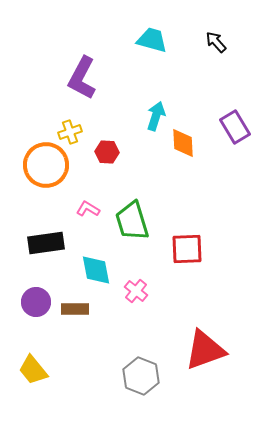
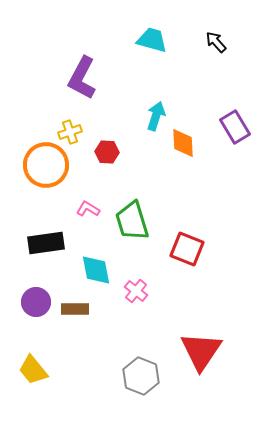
red square: rotated 24 degrees clockwise
red triangle: moved 4 px left, 1 px down; rotated 36 degrees counterclockwise
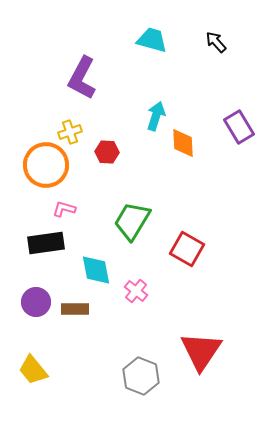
purple rectangle: moved 4 px right
pink L-shape: moved 24 px left; rotated 15 degrees counterclockwise
green trapezoid: rotated 48 degrees clockwise
red square: rotated 8 degrees clockwise
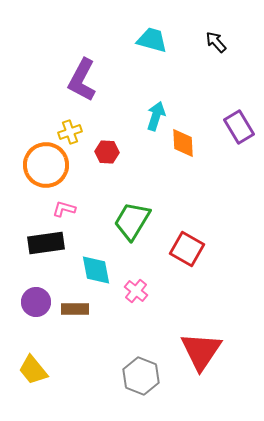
purple L-shape: moved 2 px down
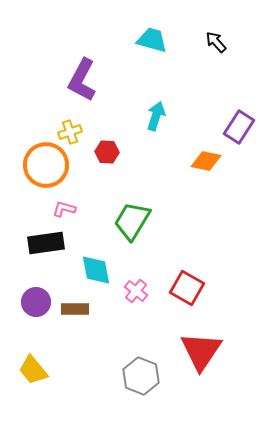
purple rectangle: rotated 64 degrees clockwise
orange diamond: moved 23 px right, 18 px down; rotated 76 degrees counterclockwise
red square: moved 39 px down
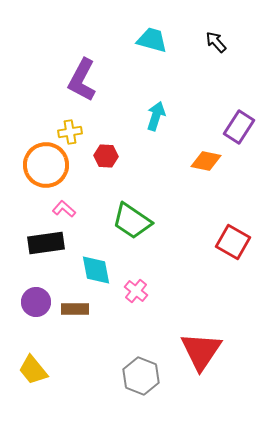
yellow cross: rotated 10 degrees clockwise
red hexagon: moved 1 px left, 4 px down
pink L-shape: rotated 25 degrees clockwise
green trapezoid: rotated 87 degrees counterclockwise
red square: moved 46 px right, 46 px up
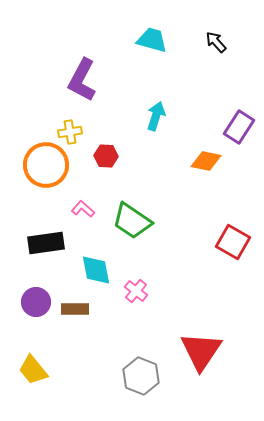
pink L-shape: moved 19 px right
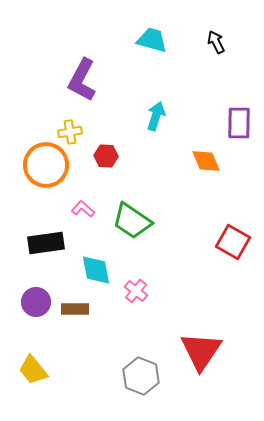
black arrow: rotated 15 degrees clockwise
purple rectangle: moved 4 px up; rotated 32 degrees counterclockwise
orange diamond: rotated 56 degrees clockwise
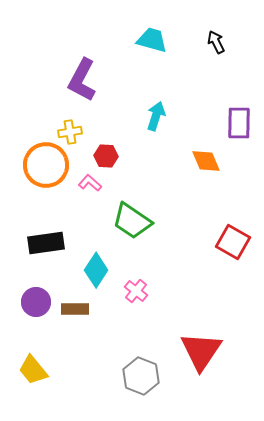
pink L-shape: moved 7 px right, 26 px up
cyan diamond: rotated 44 degrees clockwise
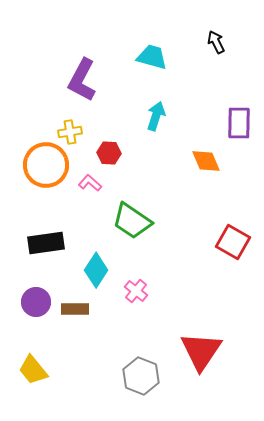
cyan trapezoid: moved 17 px down
red hexagon: moved 3 px right, 3 px up
